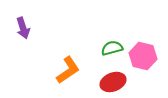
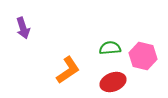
green semicircle: moved 2 px left; rotated 10 degrees clockwise
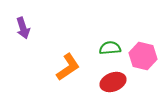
orange L-shape: moved 3 px up
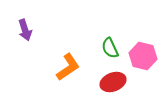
purple arrow: moved 2 px right, 2 px down
green semicircle: rotated 110 degrees counterclockwise
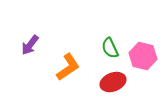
purple arrow: moved 5 px right, 15 px down; rotated 55 degrees clockwise
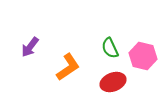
purple arrow: moved 2 px down
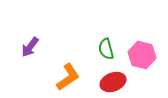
green semicircle: moved 4 px left, 1 px down; rotated 10 degrees clockwise
pink hexagon: moved 1 px left, 1 px up
orange L-shape: moved 10 px down
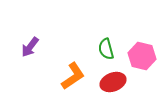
pink hexagon: moved 1 px down
orange L-shape: moved 5 px right, 1 px up
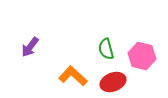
orange L-shape: rotated 104 degrees counterclockwise
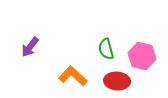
red ellipse: moved 4 px right, 1 px up; rotated 25 degrees clockwise
